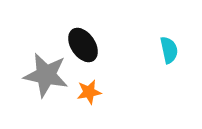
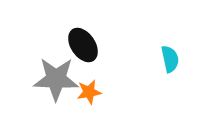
cyan semicircle: moved 1 px right, 9 px down
gray star: moved 10 px right, 4 px down; rotated 9 degrees counterclockwise
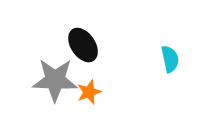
gray star: moved 1 px left, 1 px down
orange star: rotated 10 degrees counterclockwise
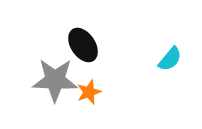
cyan semicircle: rotated 52 degrees clockwise
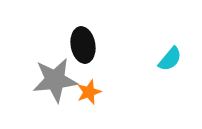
black ellipse: rotated 24 degrees clockwise
gray star: rotated 9 degrees counterclockwise
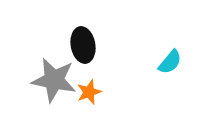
cyan semicircle: moved 3 px down
gray star: moved 1 px left; rotated 18 degrees clockwise
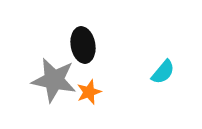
cyan semicircle: moved 7 px left, 10 px down
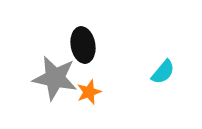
gray star: moved 1 px right, 2 px up
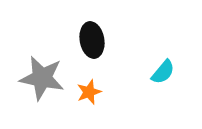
black ellipse: moved 9 px right, 5 px up
gray star: moved 13 px left
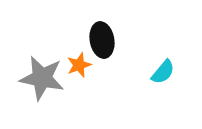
black ellipse: moved 10 px right
orange star: moved 10 px left, 27 px up
